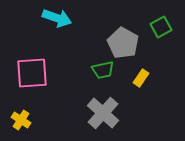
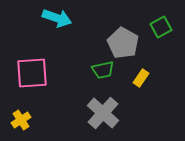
yellow cross: rotated 24 degrees clockwise
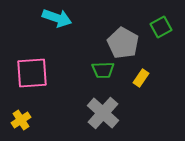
green trapezoid: rotated 10 degrees clockwise
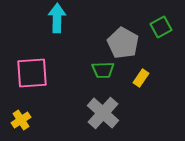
cyan arrow: rotated 108 degrees counterclockwise
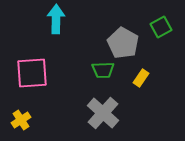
cyan arrow: moved 1 px left, 1 px down
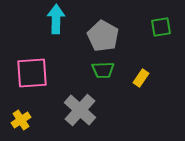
green square: rotated 20 degrees clockwise
gray pentagon: moved 20 px left, 7 px up
gray cross: moved 23 px left, 3 px up
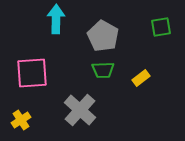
yellow rectangle: rotated 18 degrees clockwise
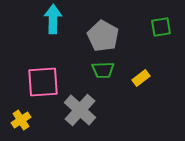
cyan arrow: moved 3 px left
pink square: moved 11 px right, 9 px down
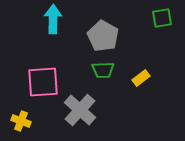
green square: moved 1 px right, 9 px up
yellow cross: moved 1 px down; rotated 36 degrees counterclockwise
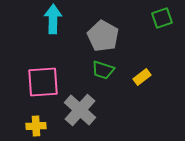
green square: rotated 10 degrees counterclockwise
green trapezoid: rotated 20 degrees clockwise
yellow rectangle: moved 1 px right, 1 px up
yellow cross: moved 15 px right, 5 px down; rotated 24 degrees counterclockwise
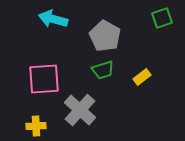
cyan arrow: rotated 76 degrees counterclockwise
gray pentagon: moved 2 px right
green trapezoid: rotated 35 degrees counterclockwise
pink square: moved 1 px right, 3 px up
